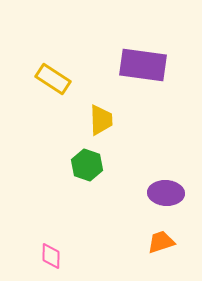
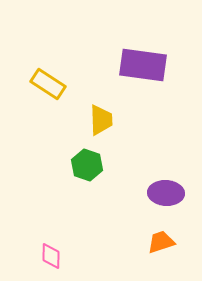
yellow rectangle: moved 5 px left, 5 px down
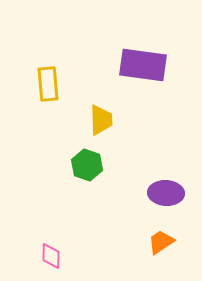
yellow rectangle: rotated 52 degrees clockwise
orange trapezoid: rotated 16 degrees counterclockwise
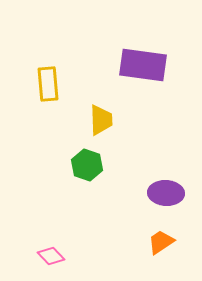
pink diamond: rotated 44 degrees counterclockwise
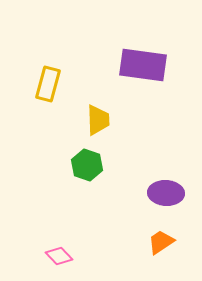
yellow rectangle: rotated 20 degrees clockwise
yellow trapezoid: moved 3 px left
pink diamond: moved 8 px right
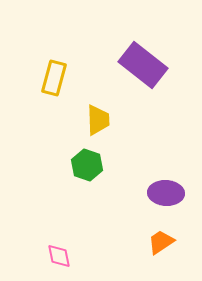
purple rectangle: rotated 30 degrees clockwise
yellow rectangle: moved 6 px right, 6 px up
pink diamond: rotated 32 degrees clockwise
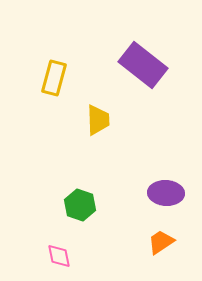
green hexagon: moved 7 px left, 40 px down
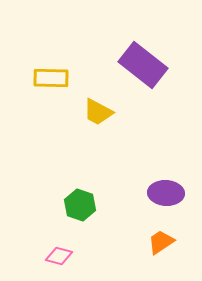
yellow rectangle: moved 3 px left; rotated 76 degrees clockwise
yellow trapezoid: moved 8 px up; rotated 120 degrees clockwise
pink diamond: rotated 64 degrees counterclockwise
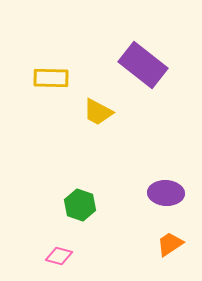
orange trapezoid: moved 9 px right, 2 px down
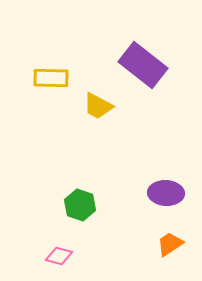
yellow trapezoid: moved 6 px up
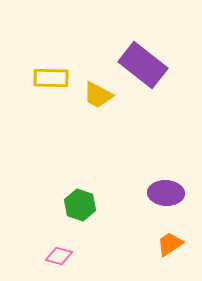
yellow trapezoid: moved 11 px up
